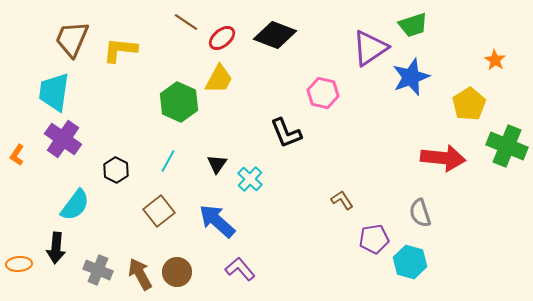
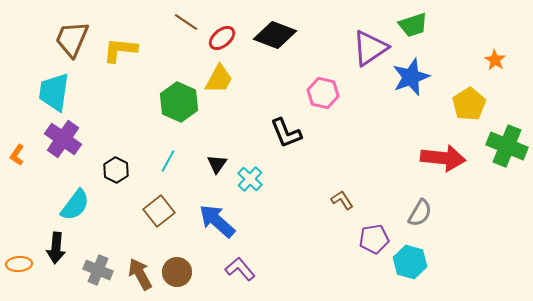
gray semicircle: rotated 132 degrees counterclockwise
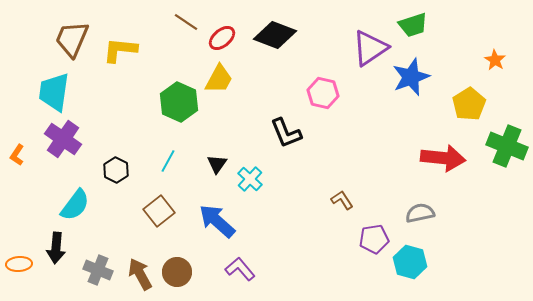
gray semicircle: rotated 132 degrees counterclockwise
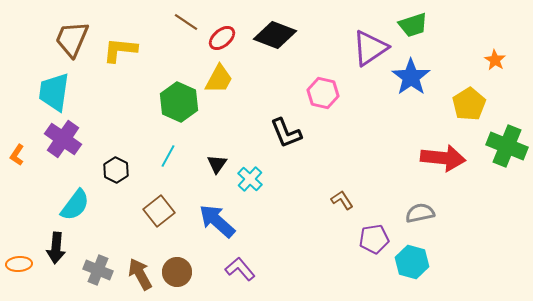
blue star: rotated 15 degrees counterclockwise
cyan line: moved 5 px up
cyan hexagon: moved 2 px right
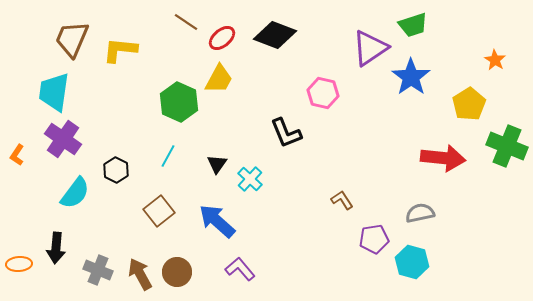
cyan semicircle: moved 12 px up
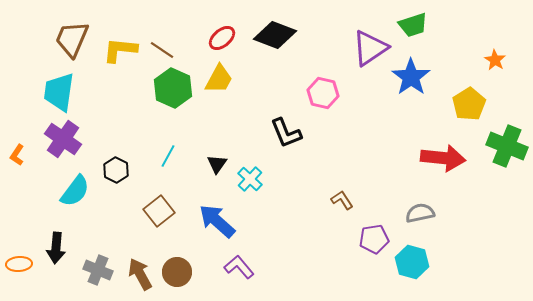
brown line: moved 24 px left, 28 px down
cyan trapezoid: moved 5 px right
green hexagon: moved 6 px left, 14 px up
cyan semicircle: moved 2 px up
purple L-shape: moved 1 px left, 2 px up
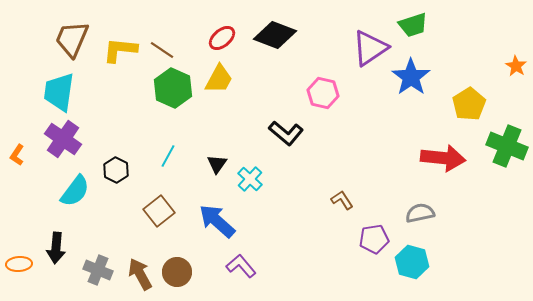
orange star: moved 21 px right, 6 px down
black L-shape: rotated 28 degrees counterclockwise
purple L-shape: moved 2 px right, 1 px up
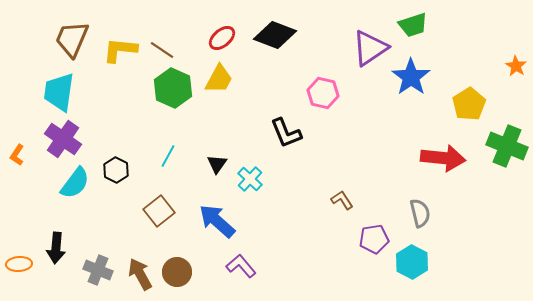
black L-shape: rotated 28 degrees clockwise
cyan semicircle: moved 8 px up
gray semicircle: rotated 88 degrees clockwise
cyan hexagon: rotated 12 degrees clockwise
